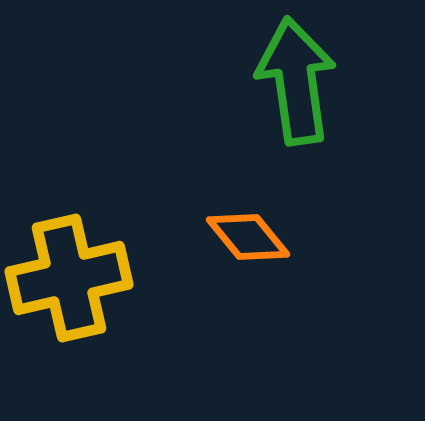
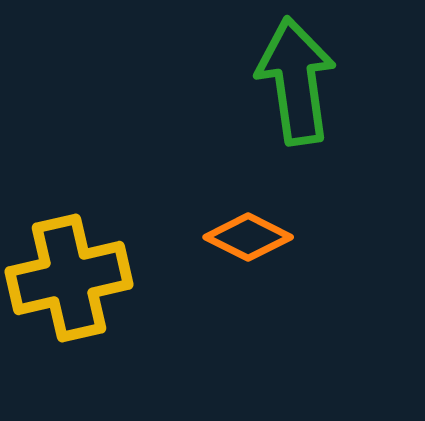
orange diamond: rotated 24 degrees counterclockwise
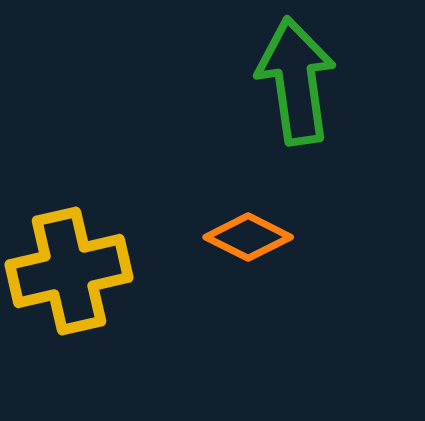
yellow cross: moved 7 px up
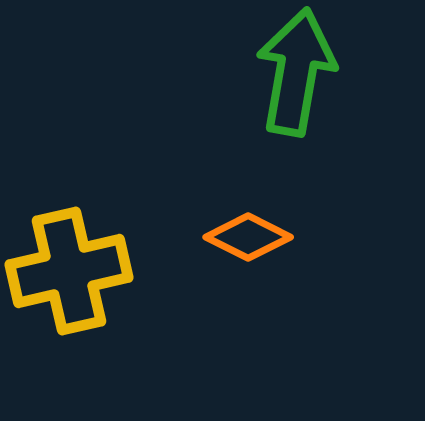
green arrow: moved 9 px up; rotated 18 degrees clockwise
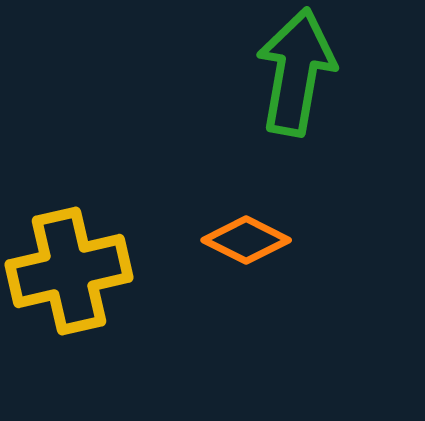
orange diamond: moved 2 px left, 3 px down
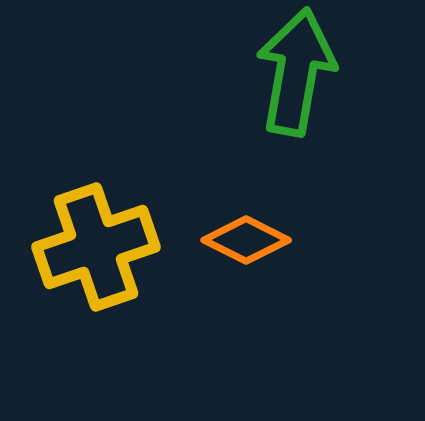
yellow cross: moved 27 px right, 24 px up; rotated 6 degrees counterclockwise
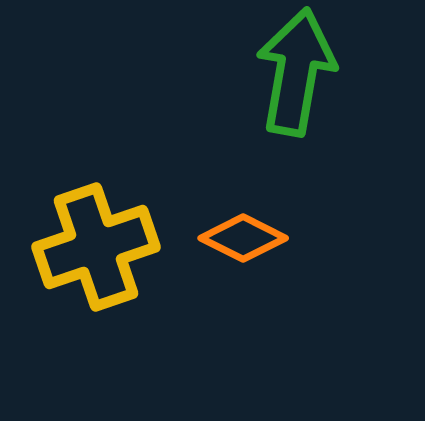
orange diamond: moved 3 px left, 2 px up
